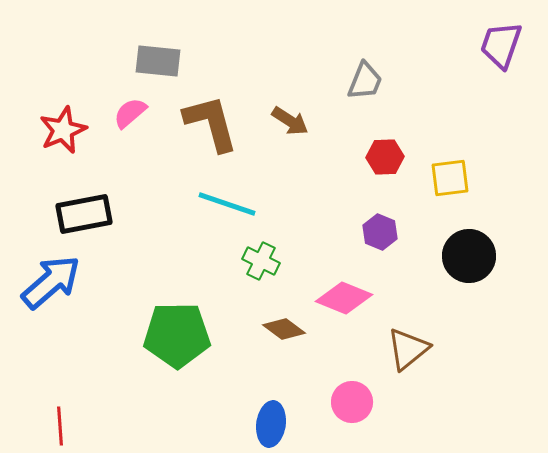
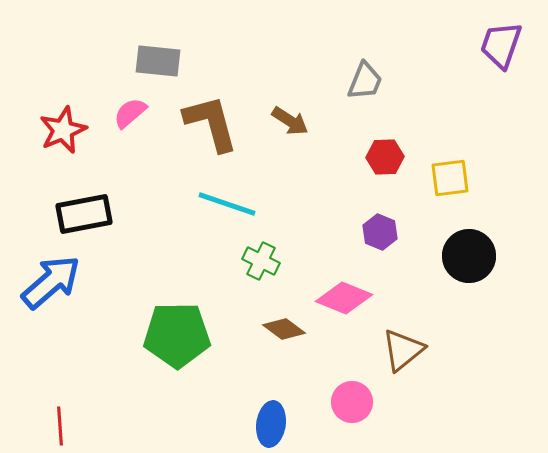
brown triangle: moved 5 px left, 1 px down
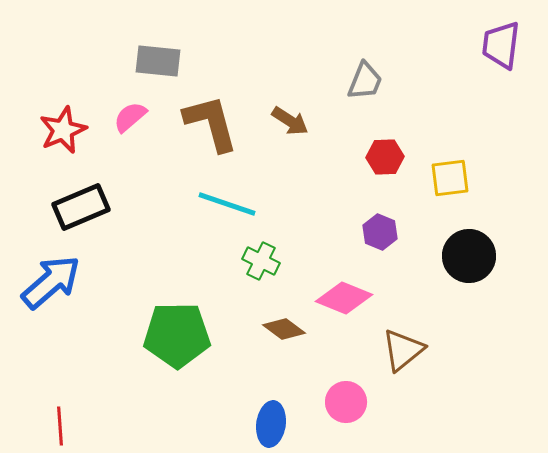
purple trapezoid: rotated 12 degrees counterclockwise
pink semicircle: moved 4 px down
black rectangle: moved 3 px left, 7 px up; rotated 12 degrees counterclockwise
pink circle: moved 6 px left
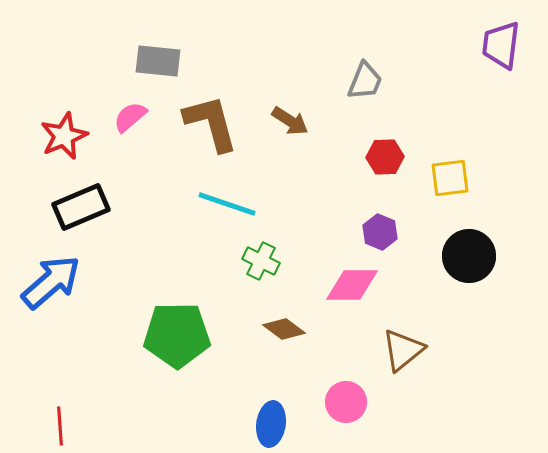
red star: moved 1 px right, 6 px down
pink diamond: moved 8 px right, 13 px up; rotated 22 degrees counterclockwise
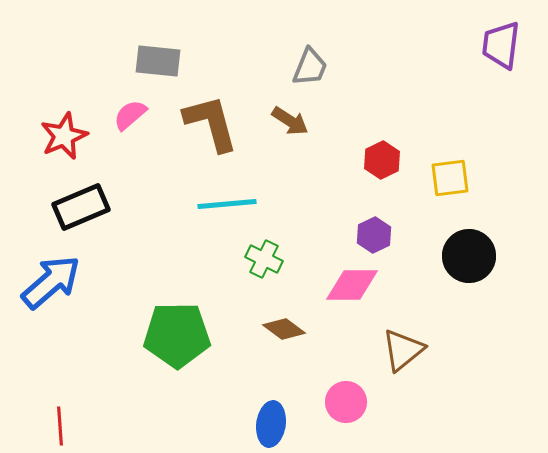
gray trapezoid: moved 55 px left, 14 px up
pink semicircle: moved 2 px up
red hexagon: moved 3 px left, 3 px down; rotated 24 degrees counterclockwise
cyan line: rotated 24 degrees counterclockwise
purple hexagon: moved 6 px left, 3 px down; rotated 12 degrees clockwise
green cross: moved 3 px right, 2 px up
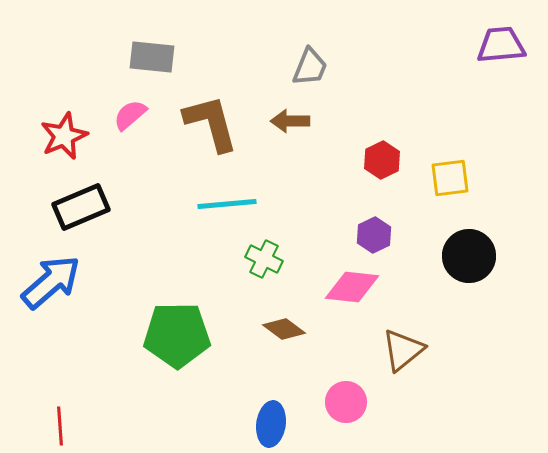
purple trapezoid: rotated 78 degrees clockwise
gray rectangle: moved 6 px left, 4 px up
brown arrow: rotated 147 degrees clockwise
pink diamond: moved 2 px down; rotated 6 degrees clockwise
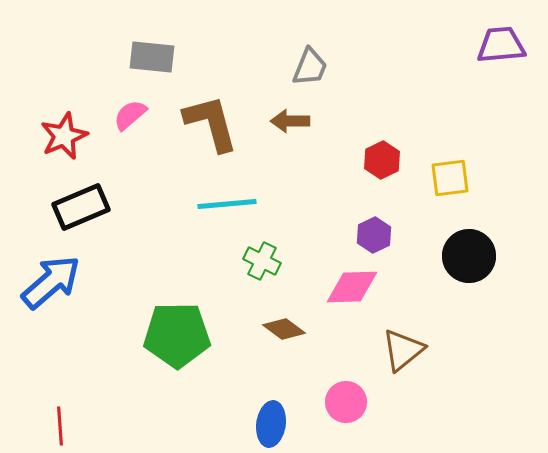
green cross: moved 2 px left, 2 px down
pink diamond: rotated 8 degrees counterclockwise
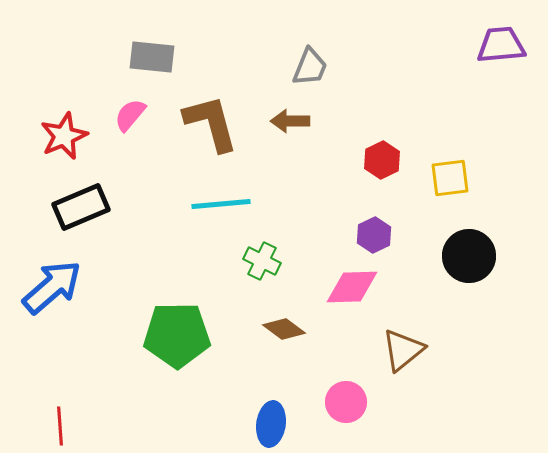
pink semicircle: rotated 9 degrees counterclockwise
cyan line: moved 6 px left
blue arrow: moved 1 px right, 5 px down
